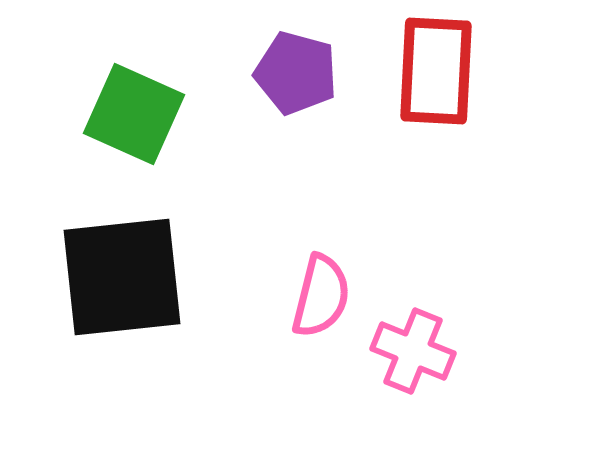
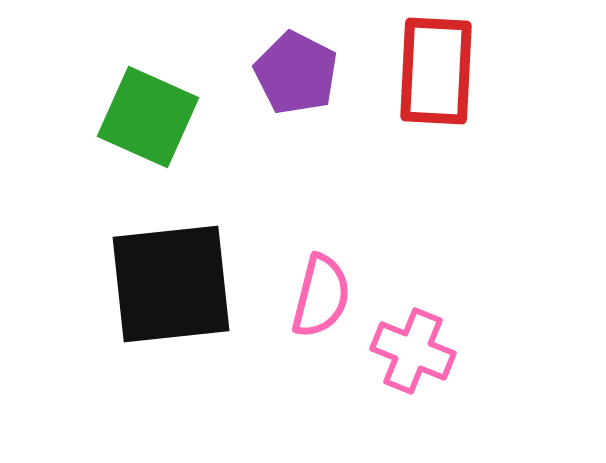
purple pentagon: rotated 12 degrees clockwise
green square: moved 14 px right, 3 px down
black square: moved 49 px right, 7 px down
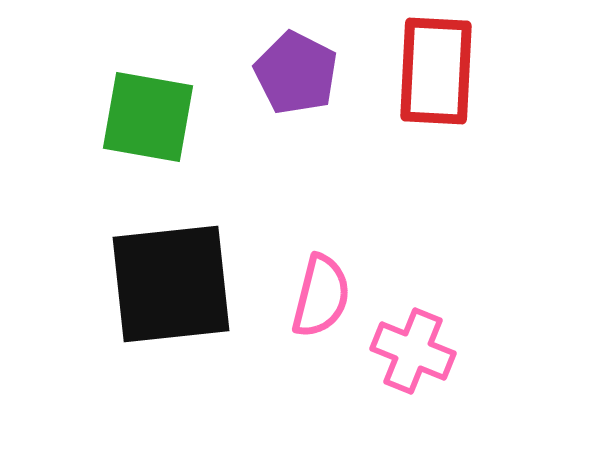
green square: rotated 14 degrees counterclockwise
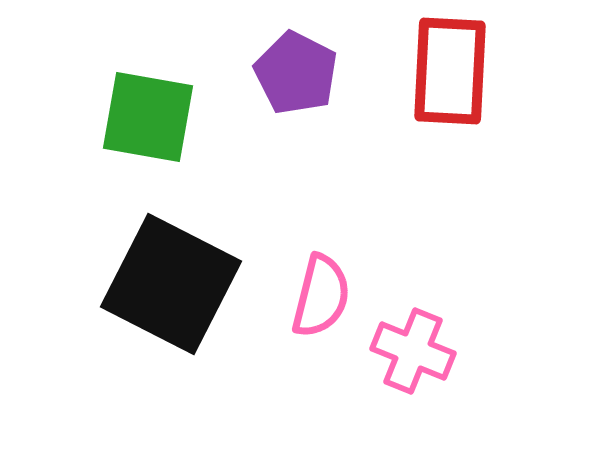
red rectangle: moved 14 px right
black square: rotated 33 degrees clockwise
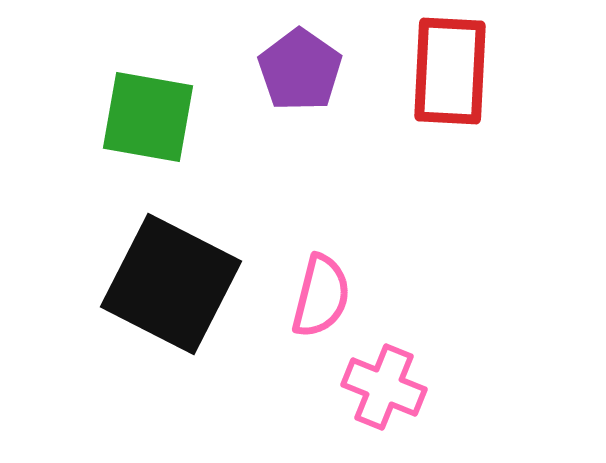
purple pentagon: moved 4 px right, 3 px up; rotated 8 degrees clockwise
pink cross: moved 29 px left, 36 px down
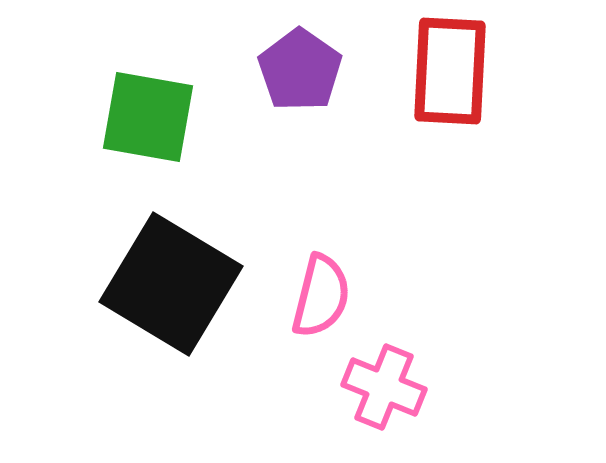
black square: rotated 4 degrees clockwise
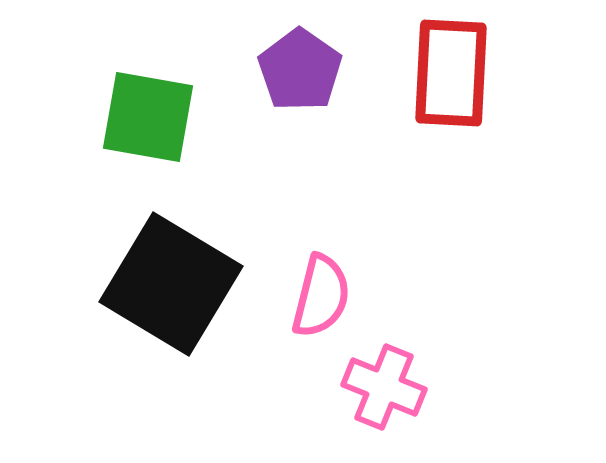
red rectangle: moved 1 px right, 2 px down
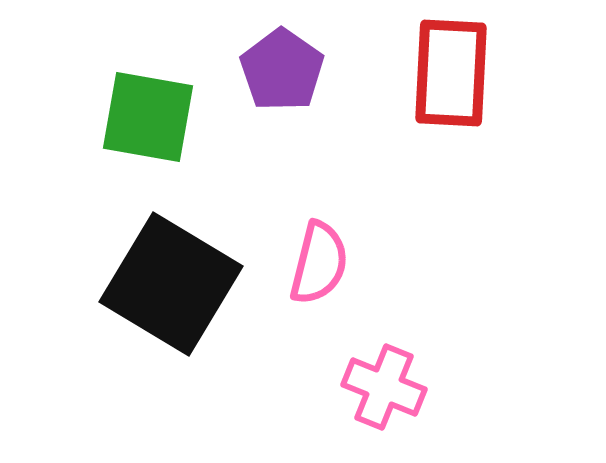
purple pentagon: moved 18 px left
pink semicircle: moved 2 px left, 33 px up
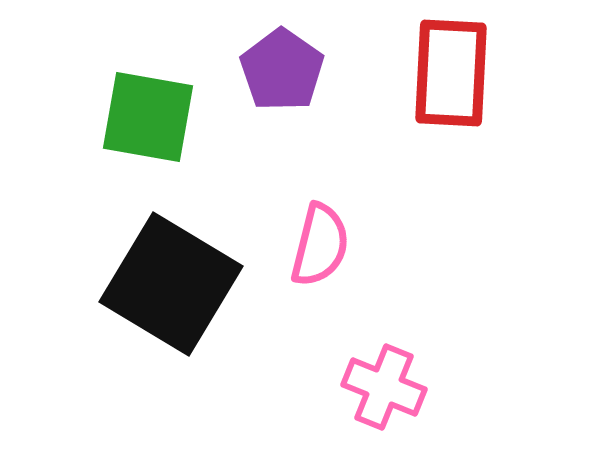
pink semicircle: moved 1 px right, 18 px up
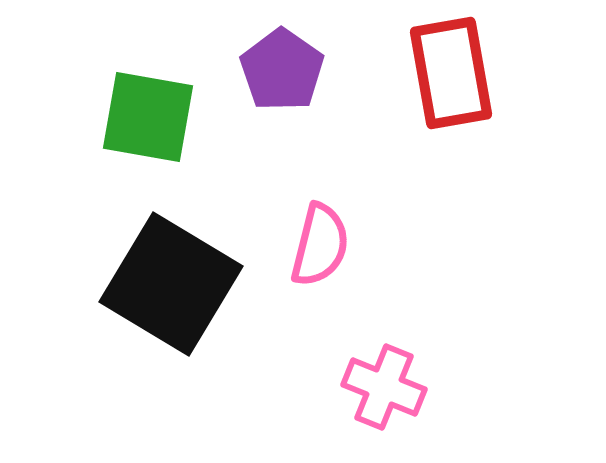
red rectangle: rotated 13 degrees counterclockwise
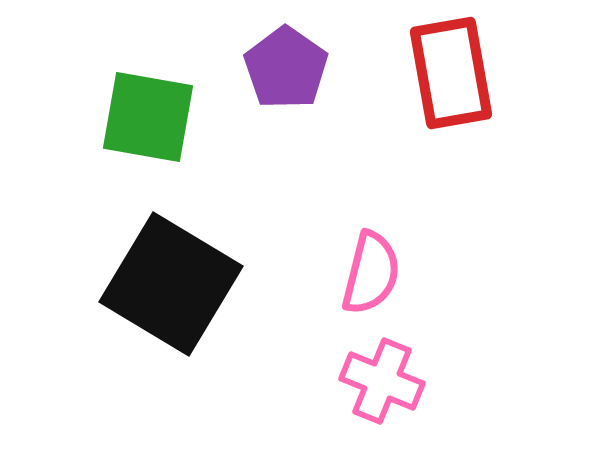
purple pentagon: moved 4 px right, 2 px up
pink semicircle: moved 51 px right, 28 px down
pink cross: moved 2 px left, 6 px up
